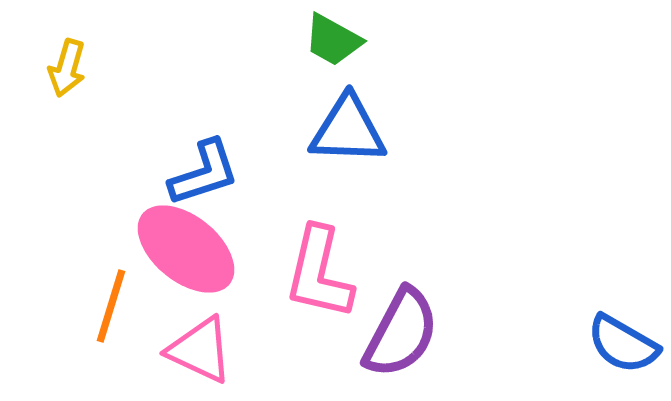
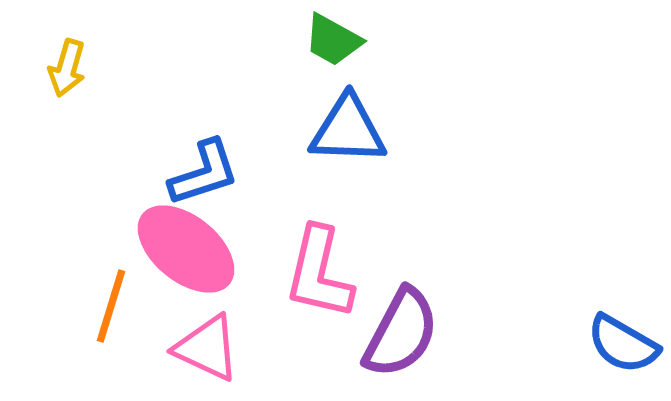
pink triangle: moved 7 px right, 2 px up
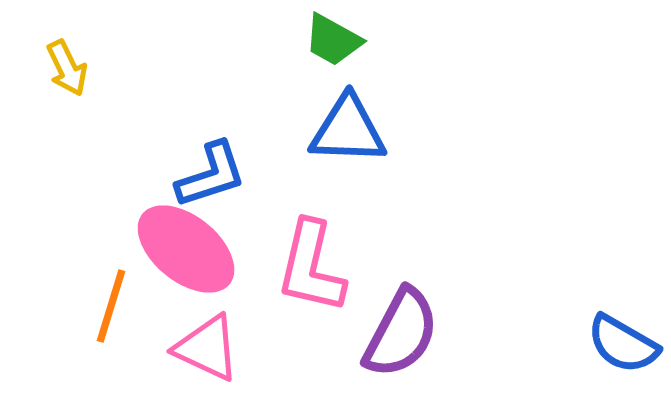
yellow arrow: rotated 42 degrees counterclockwise
blue L-shape: moved 7 px right, 2 px down
pink L-shape: moved 8 px left, 6 px up
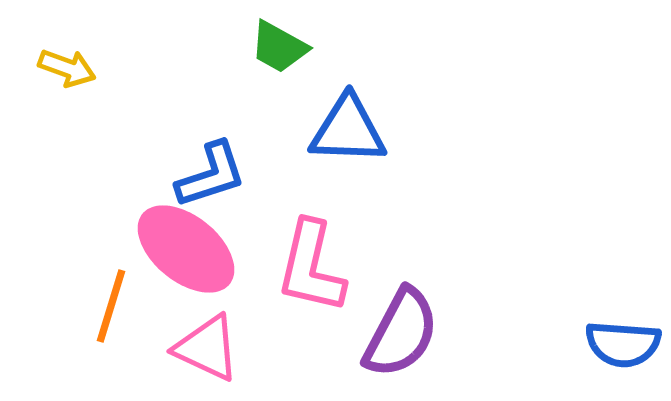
green trapezoid: moved 54 px left, 7 px down
yellow arrow: rotated 44 degrees counterclockwise
blue semicircle: rotated 26 degrees counterclockwise
